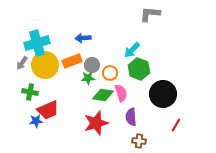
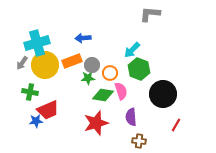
pink semicircle: moved 2 px up
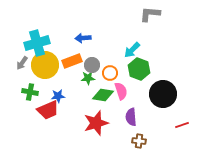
blue star: moved 22 px right, 25 px up
red line: moved 6 px right; rotated 40 degrees clockwise
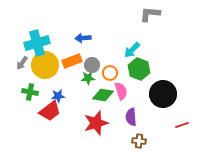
red trapezoid: moved 2 px right, 1 px down; rotated 15 degrees counterclockwise
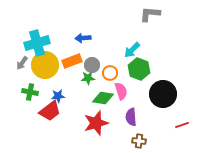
green diamond: moved 3 px down
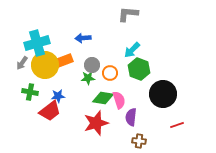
gray L-shape: moved 22 px left
orange rectangle: moved 9 px left
pink semicircle: moved 2 px left, 9 px down
purple semicircle: rotated 12 degrees clockwise
red line: moved 5 px left
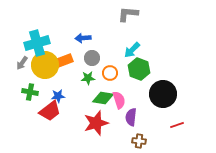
gray circle: moved 7 px up
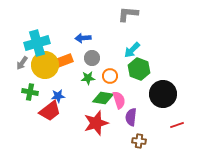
orange circle: moved 3 px down
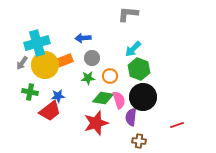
cyan arrow: moved 1 px right, 1 px up
black circle: moved 20 px left, 3 px down
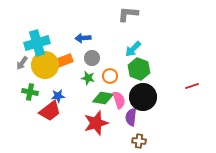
green star: rotated 16 degrees clockwise
red line: moved 15 px right, 39 px up
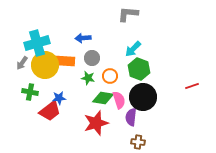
orange rectangle: moved 2 px right; rotated 24 degrees clockwise
blue star: moved 1 px right, 2 px down
brown cross: moved 1 px left, 1 px down
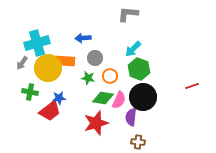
gray circle: moved 3 px right
yellow circle: moved 3 px right, 3 px down
pink semicircle: rotated 42 degrees clockwise
